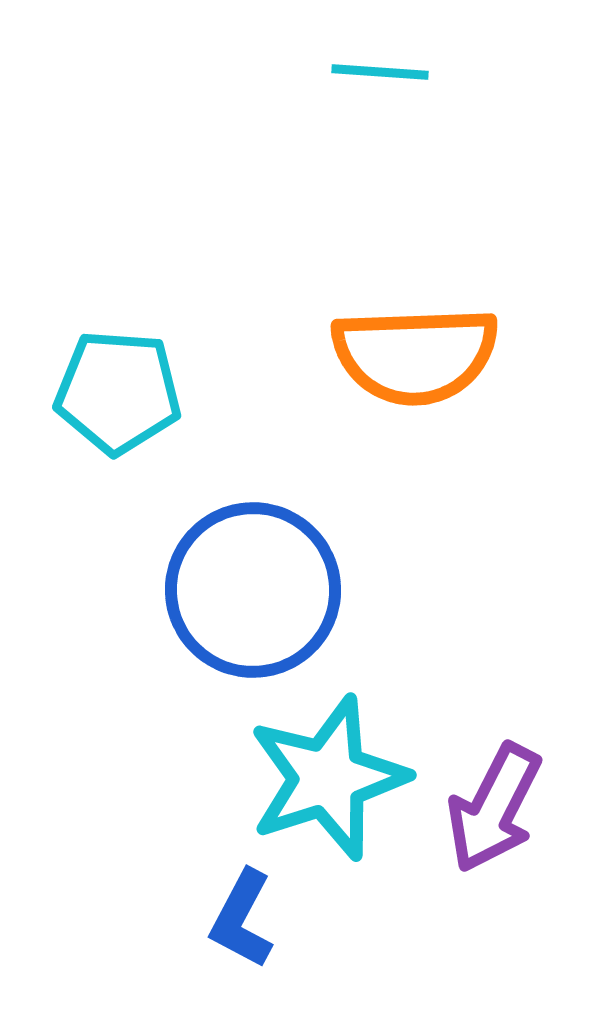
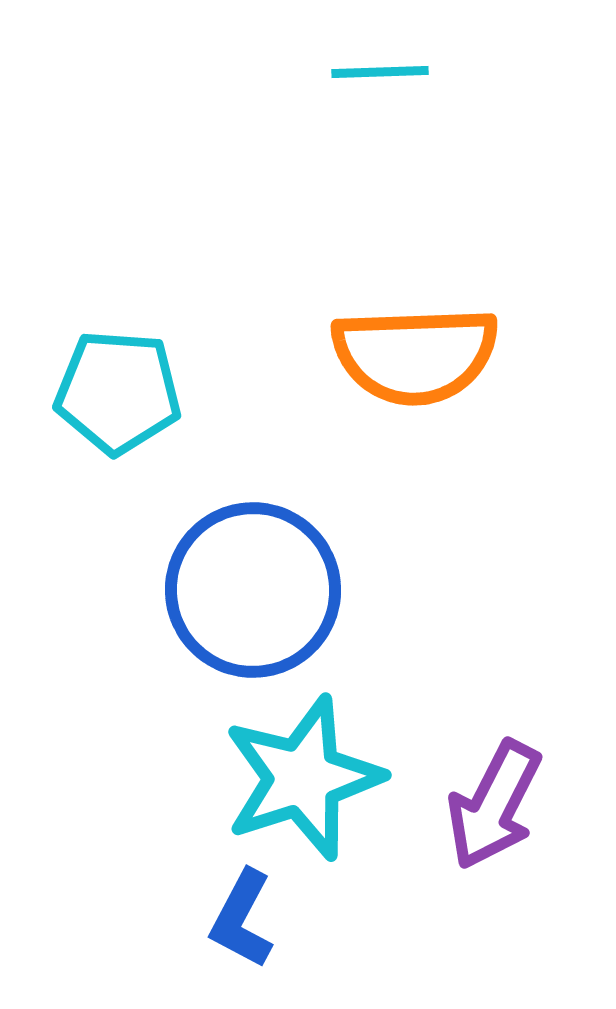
cyan line: rotated 6 degrees counterclockwise
cyan star: moved 25 px left
purple arrow: moved 3 px up
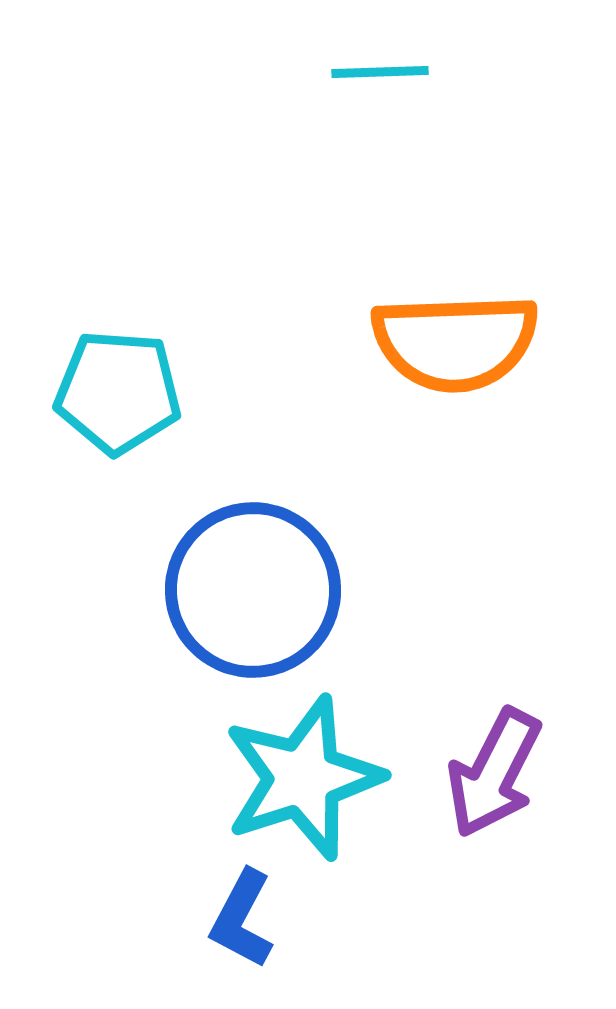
orange semicircle: moved 40 px right, 13 px up
purple arrow: moved 32 px up
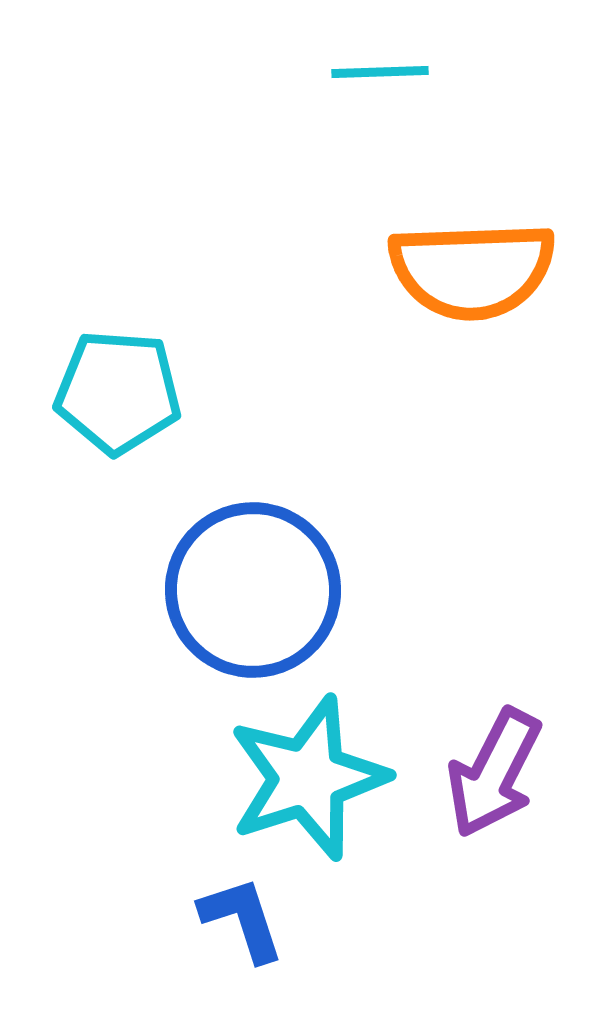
orange semicircle: moved 17 px right, 72 px up
cyan star: moved 5 px right
blue L-shape: rotated 134 degrees clockwise
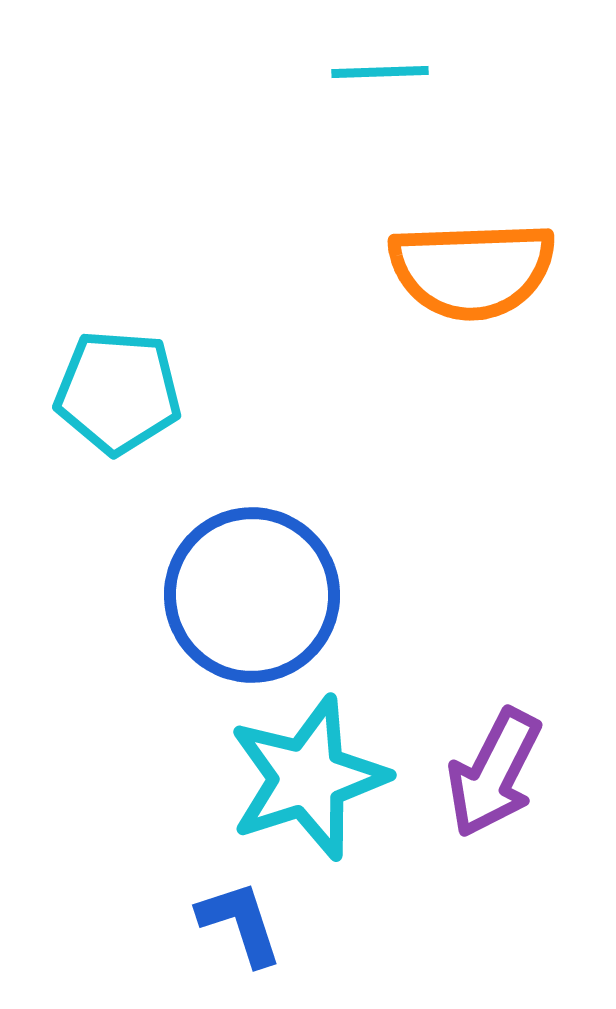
blue circle: moved 1 px left, 5 px down
blue L-shape: moved 2 px left, 4 px down
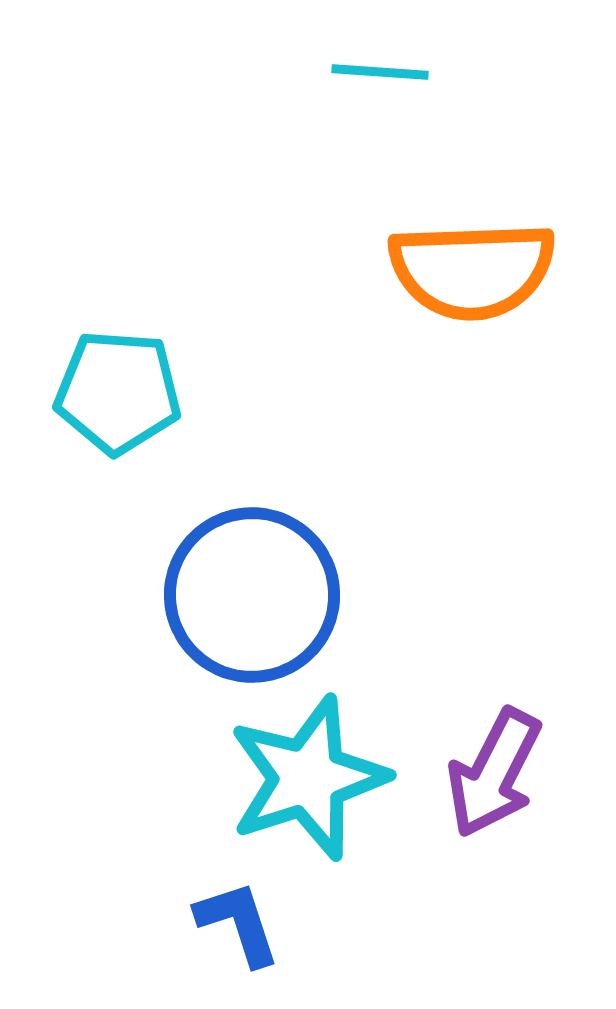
cyan line: rotated 6 degrees clockwise
blue L-shape: moved 2 px left
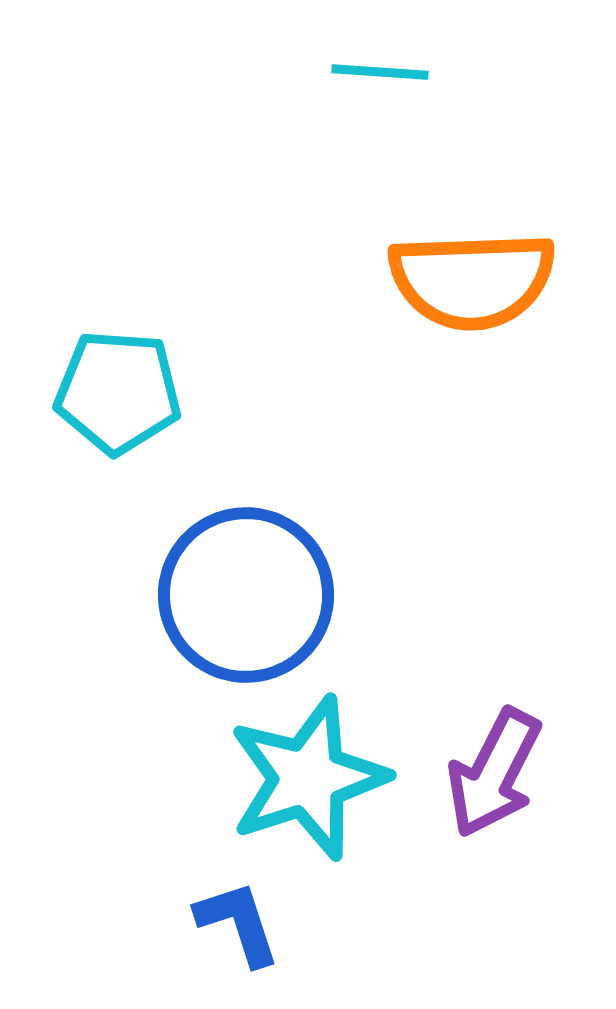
orange semicircle: moved 10 px down
blue circle: moved 6 px left
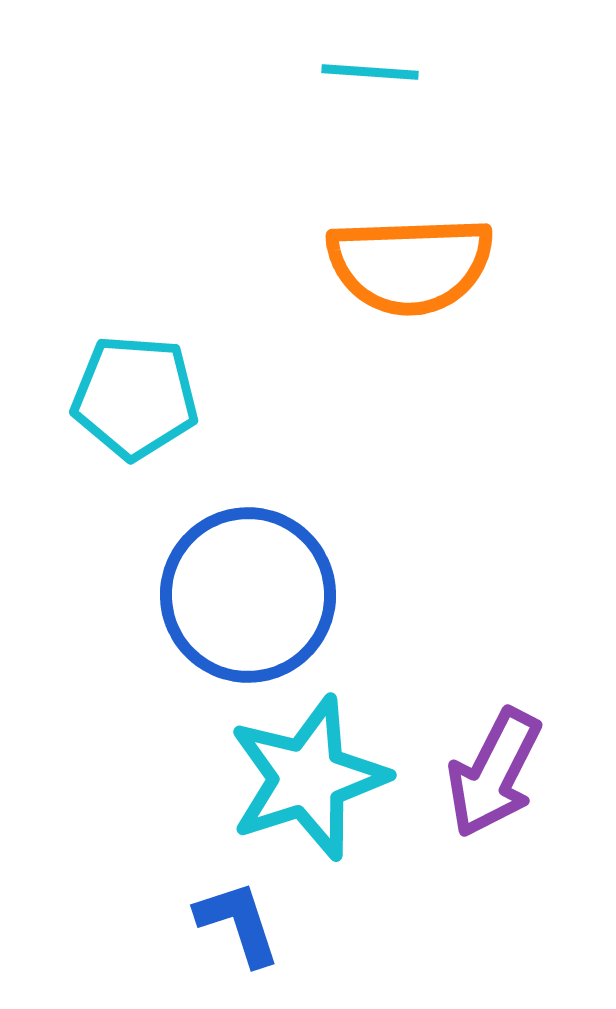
cyan line: moved 10 px left
orange semicircle: moved 62 px left, 15 px up
cyan pentagon: moved 17 px right, 5 px down
blue circle: moved 2 px right
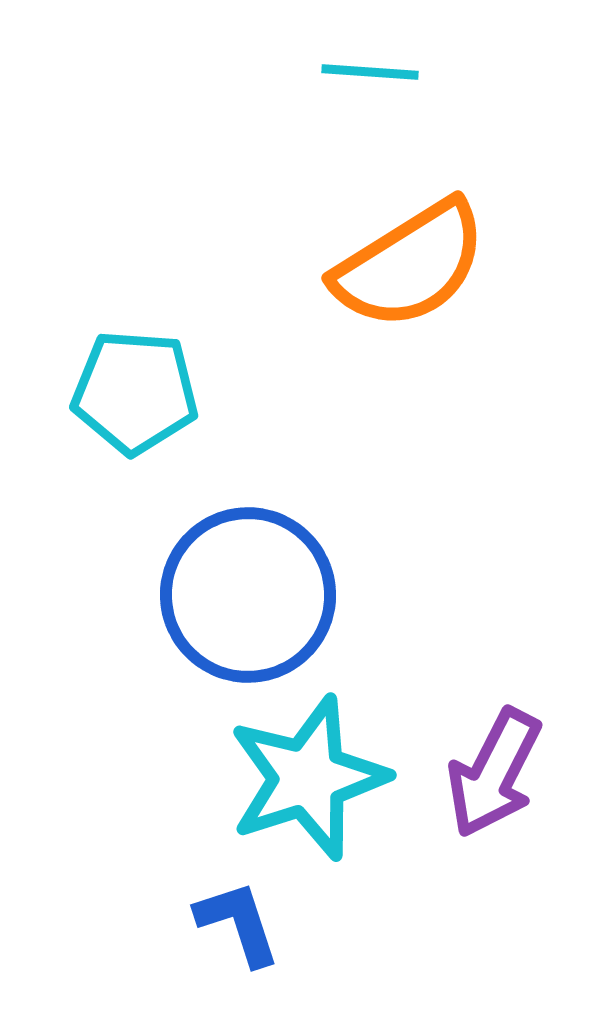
orange semicircle: rotated 30 degrees counterclockwise
cyan pentagon: moved 5 px up
